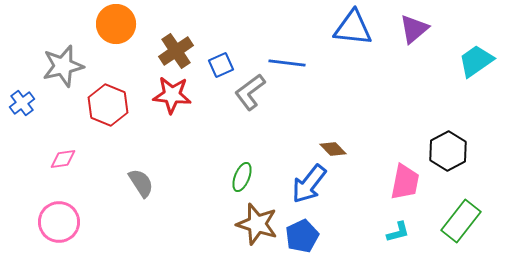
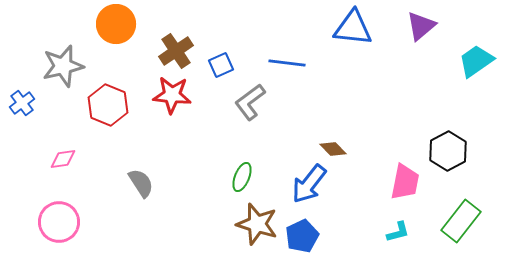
purple triangle: moved 7 px right, 3 px up
gray L-shape: moved 10 px down
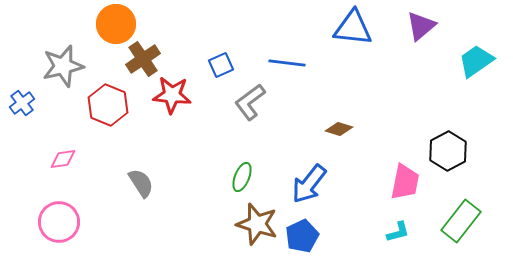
brown cross: moved 33 px left, 8 px down
brown diamond: moved 6 px right, 20 px up; rotated 28 degrees counterclockwise
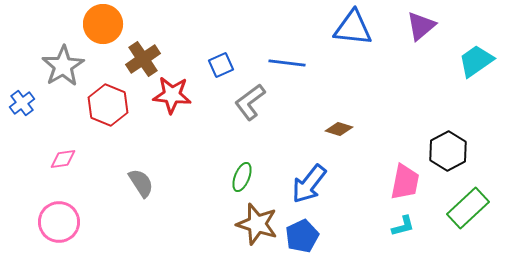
orange circle: moved 13 px left
gray star: rotated 18 degrees counterclockwise
green rectangle: moved 7 px right, 13 px up; rotated 9 degrees clockwise
cyan L-shape: moved 5 px right, 6 px up
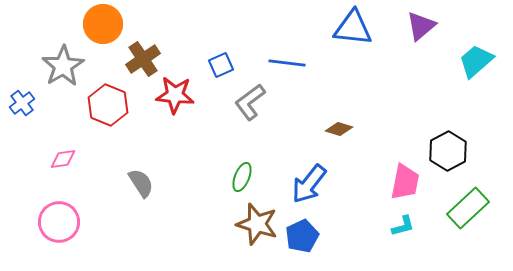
cyan trapezoid: rotated 6 degrees counterclockwise
red star: moved 3 px right
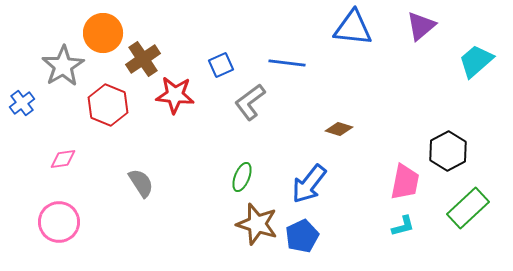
orange circle: moved 9 px down
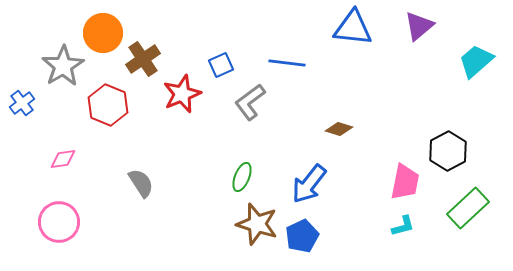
purple triangle: moved 2 px left
red star: moved 7 px right, 1 px up; rotated 27 degrees counterclockwise
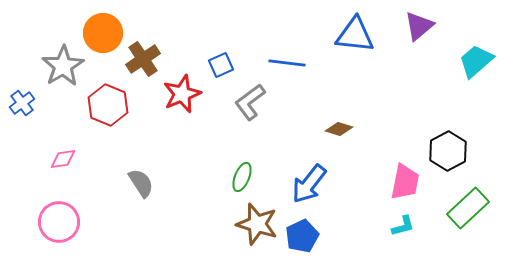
blue triangle: moved 2 px right, 7 px down
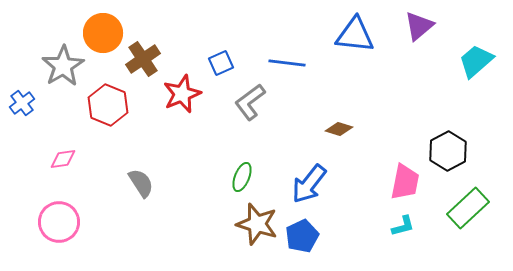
blue square: moved 2 px up
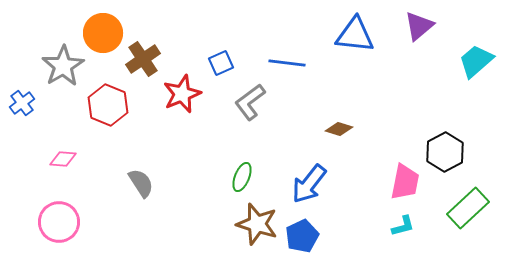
black hexagon: moved 3 px left, 1 px down
pink diamond: rotated 12 degrees clockwise
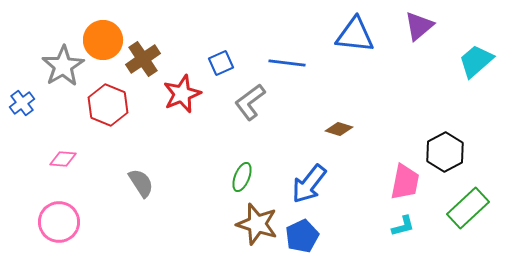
orange circle: moved 7 px down
